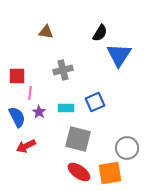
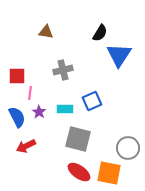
blue square: moved 3 px left, 1 px up
cyan rectangle: moved 1 px left, 1 px down
gray circle: moved 1 px right
orange square: moved 1 px left; rotated 20 degrees clockwise
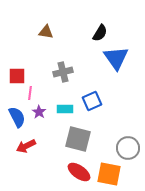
blue triangle: moved 3 px left, 3 px down; rotated 8 degrees counterclockwise
gray cross: moved 2 px down
orange square: moved 1 px down
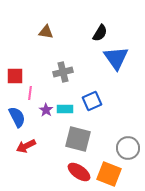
red square: moved 2 px left
purple star: moved 7 px right, 2 px up
orange square: rotated 10 degrees clockwise
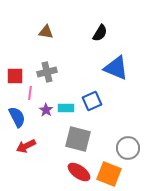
blue triangle: moved 10 px down; rotated 32 degrees counterclockwise
gray cross: moved 16 px left
cyan rectangle: moved 1 px right, 1 px up
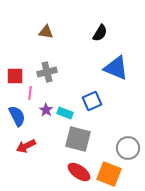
cyan rectangle: moved 1 px left, 5 px down; rotated 21 degrees clockwise
blue semicircle: moved 1 px up
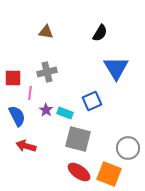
blue triangle: rotated 36 degrees clockwise
red square: moved 2 px left, 2 px down
red arrow: rotated 42 degrees clockwise
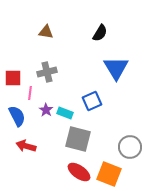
gray circle: moved 2 px right, 1 px up
